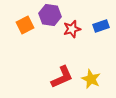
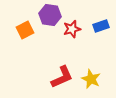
orange square: moved 5 px down
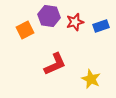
purple hexagon: moved 1 px left, 1 px down
red star: moved 3 px right, 7 px up
red L-shape: moved 7 px left, 13 px up
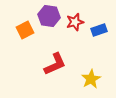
blue rectangle: moved 2 px left, 4 px down
yellow star: rotated 18 degrees clockwise
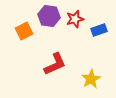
red star: moved 3 px up
orange square: moved 1 px left, 1 px down
